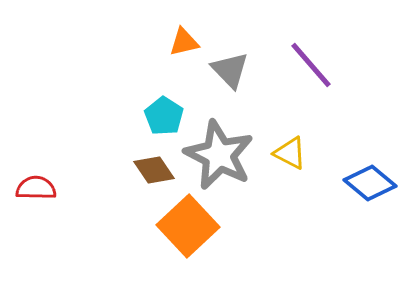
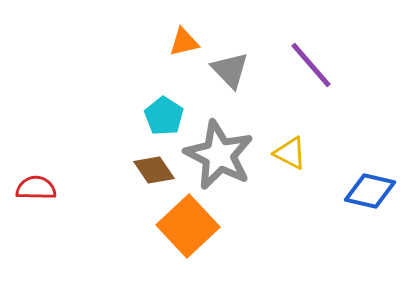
blue diamond: moved 8 px down; rotated 27 degrees counterclockwise
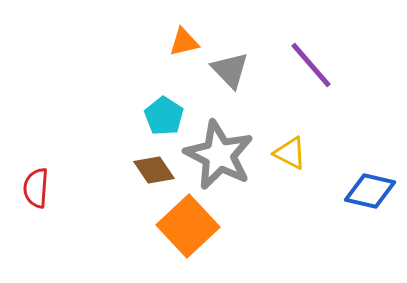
red semicircle: rotated 87 degrees counterclockwise
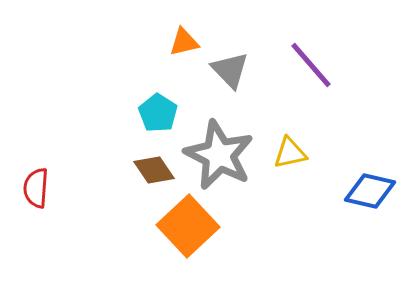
cyan pentagon: moved 6 px left, 3 px up
yellow triangle: rotated 39 degrees counterclockwise
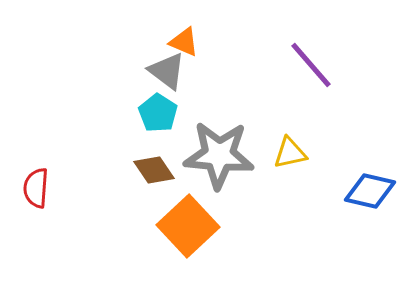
orange triangle: rotated 36 degrees clockwise
gray triangle: moved 63 px left, 1 px down; rotated 9 degrees counterclockwise
gray star: rotated 22 degrees counterclockwise
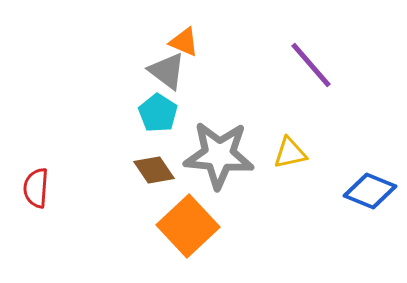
blue diamond: rotated 9 degrees clockwise
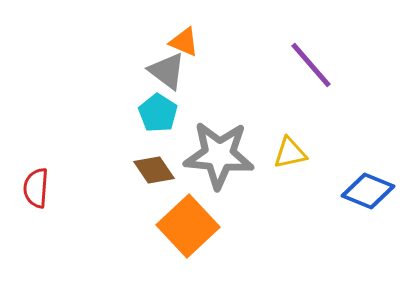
blue diamond: moved 2 px left
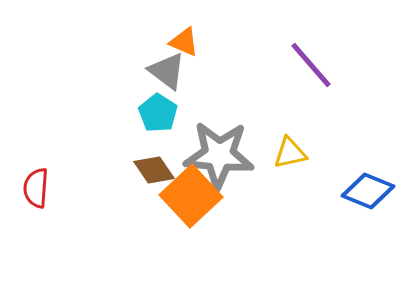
orange square: moved 3 px right, 30 px up
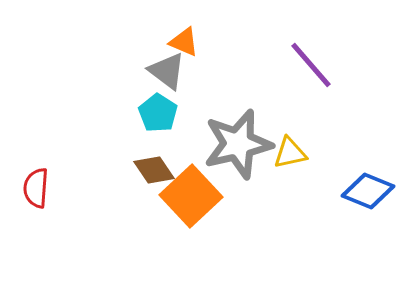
gray star: moved 19 px right, 11 px up; rotated 18 degrees counterclockwise
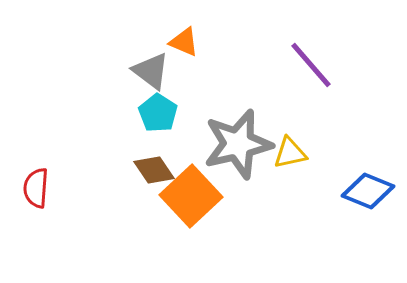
gray triangle: moved 16 px left
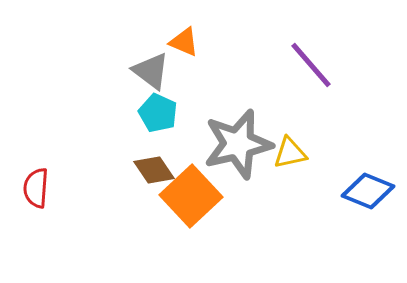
cyan pentagon: rotated 9 degrees counterclockwise
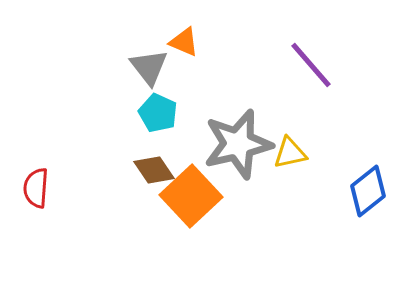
gray triangle: moved 2 px left, 4 px up; rotated 15 degrees clockwise
blue diamond: rotated 60 degrees counterclockwise
